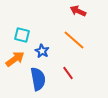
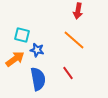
red arrow: rotated 105 degrees counterclockwise
blue star: moved 5 px left, 1 px up; rotated 16 degrees counterclockwise
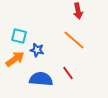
red arrow: rotated 21 degrees counterclockwise
cyan square: moved 3 px left, 1 px down
blue semicircle: moved 3 px right; rotated 75 degrees counterclockwise
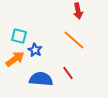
blue star: moved 2 px left; rotated 16 degrees clockwise
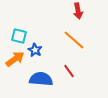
red line: moved 1 px right, 2 px up
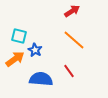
red arrow: moved 6 px left; rotated 112 degrees counterclockwise
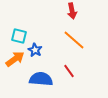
red arrow: rotated 112 degrees clockwise
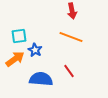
cyan square: rotated 21 degrees counterclockwise
orange line: moved 3 px left, 3 px up; rotated 20 degrees counterclockwise
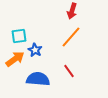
red arrow: rotated 28 degrees clockwise
orange line: rotated 70 degrees counterclockwise
blue semicircle: moved 3 px left
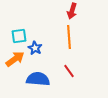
orange line: moved 2 px left; rotated 45 degrees counterclockwise
blue star: moved 2 px up
